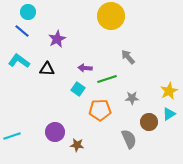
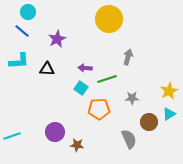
yellow circle: moved 2 px left, 3 px down
gray arrow: rotated 56 degrees clockwise
cyan L-shape: rotated 140 degrees clockwise
cyan square: moved 3 px right, 1 px up
orange pentagon: moved 1 px left, 1 px up
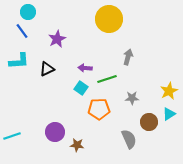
blue line: rotated 14 degrees clockwise
black triangle: rotated 28 degrees counterclockwise
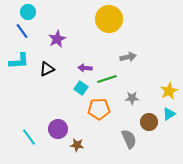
gray arrow: rotated 63 degrees clockwise
purple circle: moved 3 px right, 3 px up
cyan line: moved 17 px right, 1 px down; rotated 72 degrees clockwise
